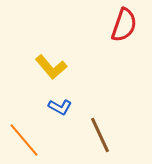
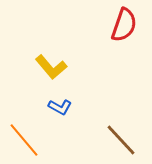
brown line: moved 21 px right, 5 px down; rotated 18 degrees counterclockwise
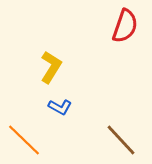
red semicircle: moved 1 px right, 1 px down
yellow L-shape: rotated 108 degrees counterclockwise
orange line: rotated 6 degrees counterclockwise
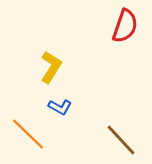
orange line: moved 4 px right, 6 px up
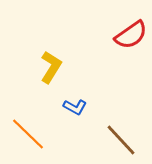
red semicircle: moved 6 px right, 9 px down; rotated 36 degrees clockwise
blue L-shape: moved 15 px right
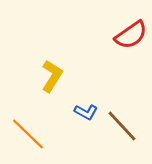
yellow L-shape: moved 1 px right, 9 px down
blue L-shape: moved 11 px right, 5 px down
brown line: moved 1 px right, 14 px up
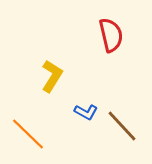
red semicircle: moved 20 px left; rotated 68 degrees counterclockwise
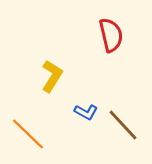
brown line: moved 1 px right, 1 px up
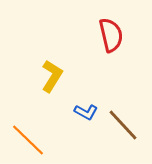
orange line: moved 6 px down
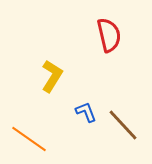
red semicircle: moved 2 px left
blue L-shape: rotated 140 degrees counterclockwise
orange line: moved 1 px right, 1 px up; rotated 9 degrees counterclockwise
